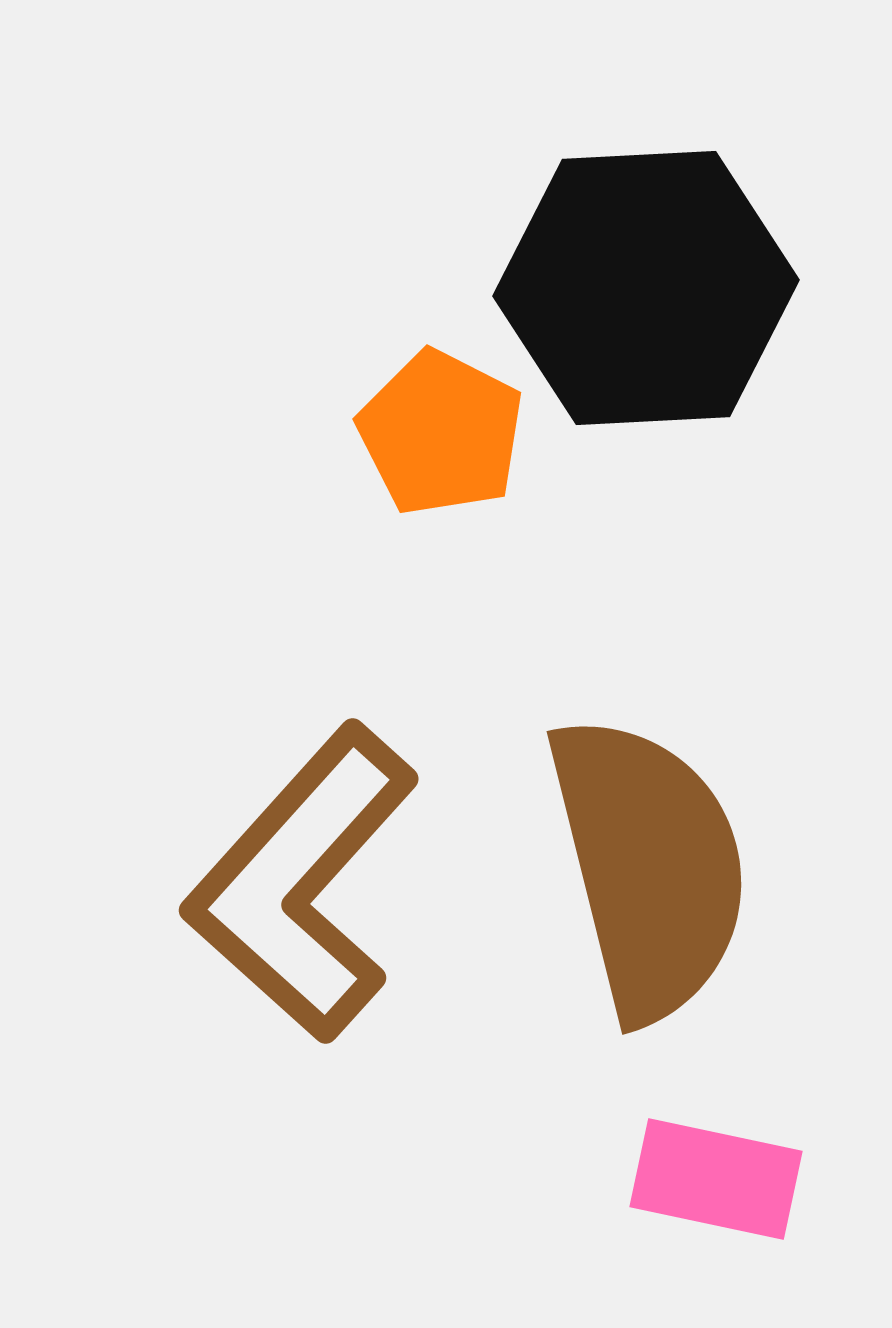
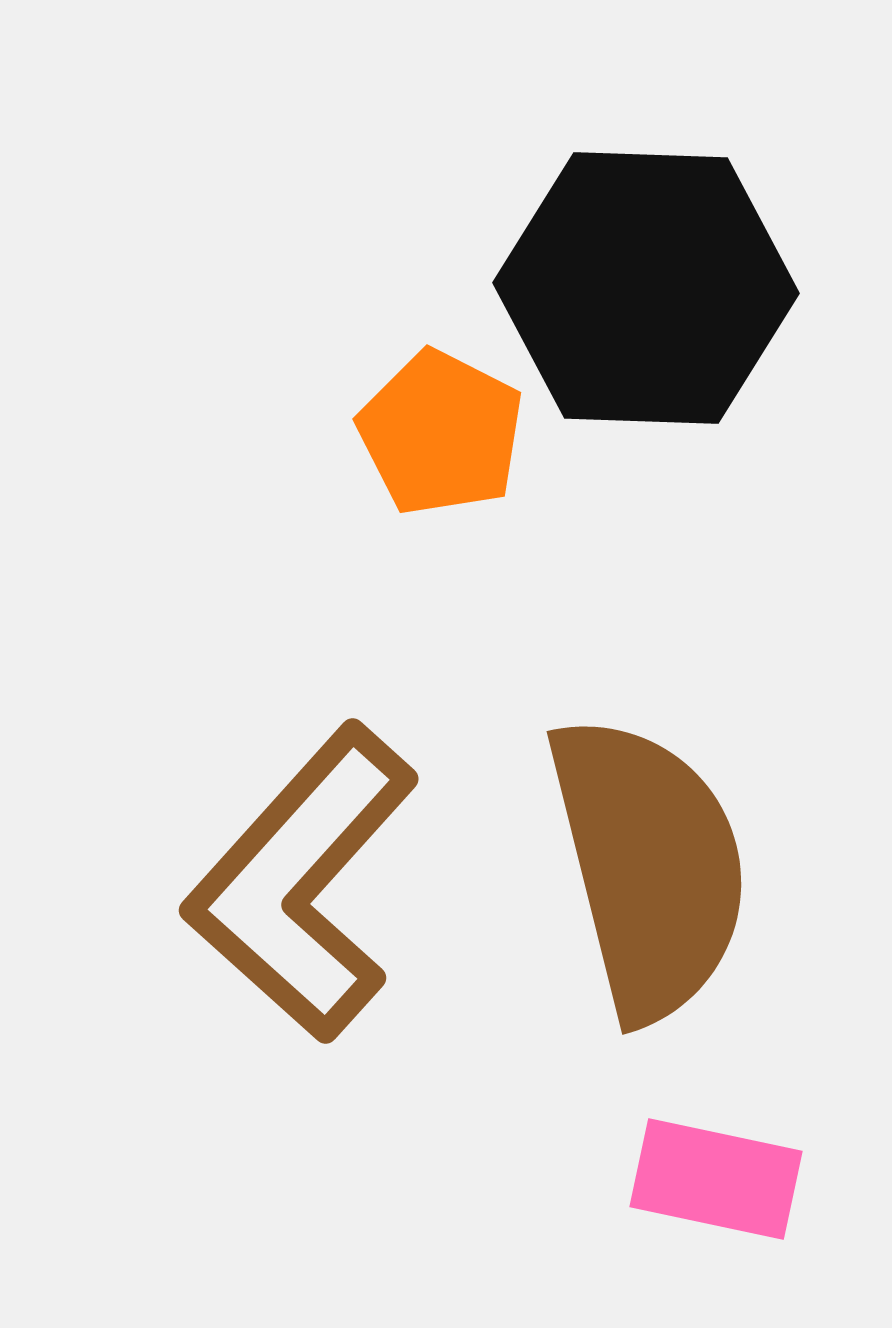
black hexagon: rotated 5 degrees clockwise
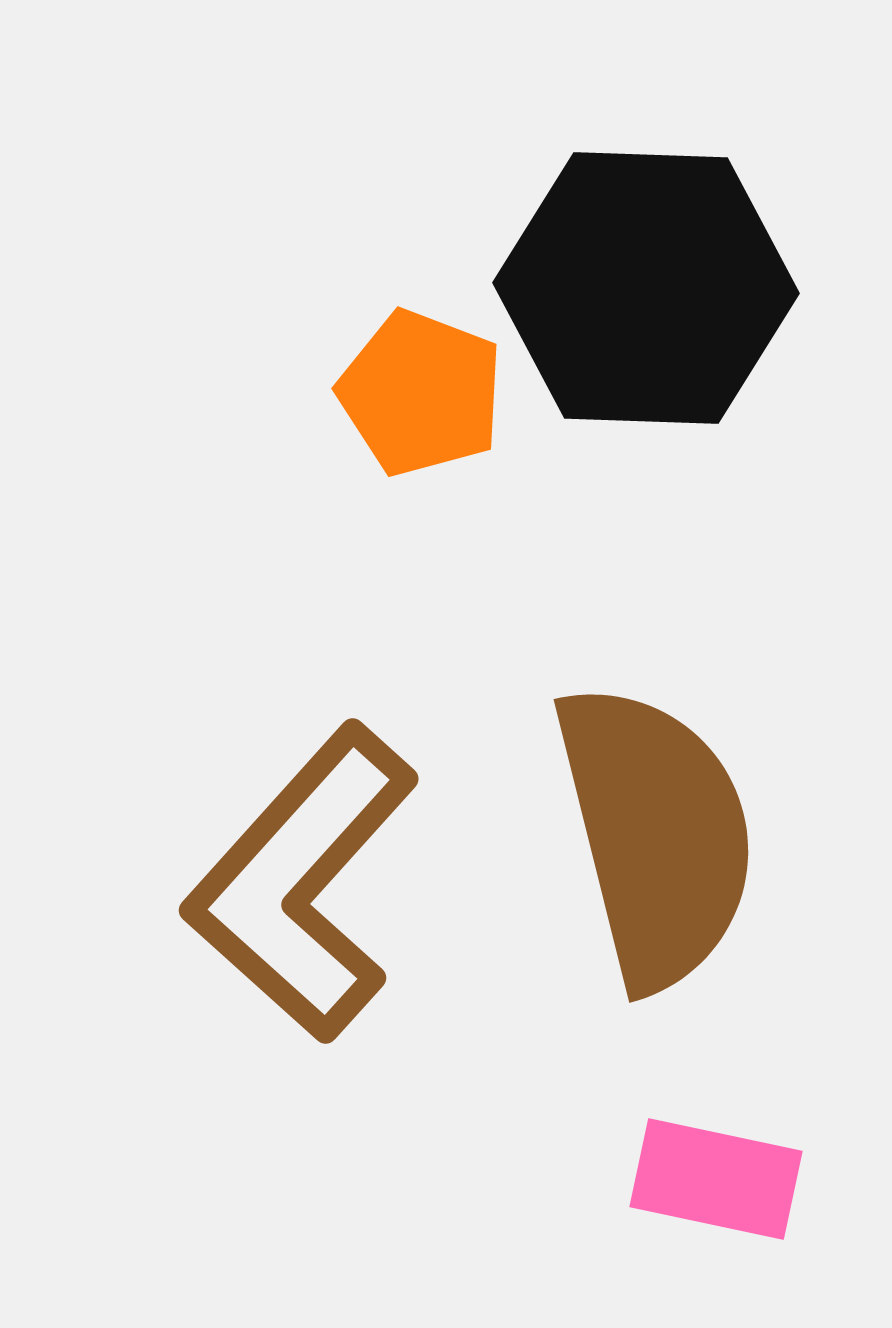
orange pentagon: moved 20 px left, 40 px up; rotated 6 degrees counterclockwise
brown semicircle: moved 7 px right, 32 px up
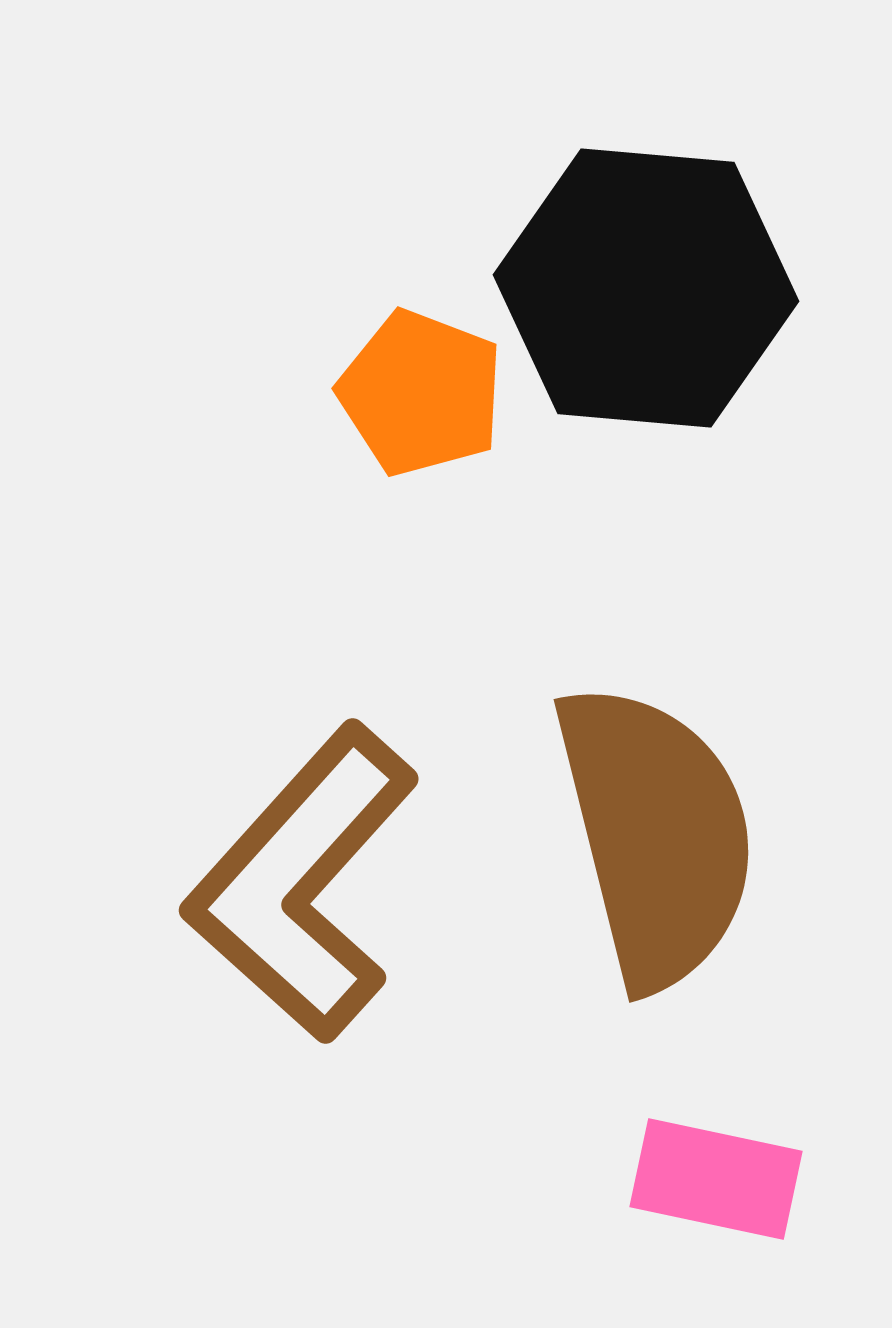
black hexagon: rotated 3 degrees clockwise
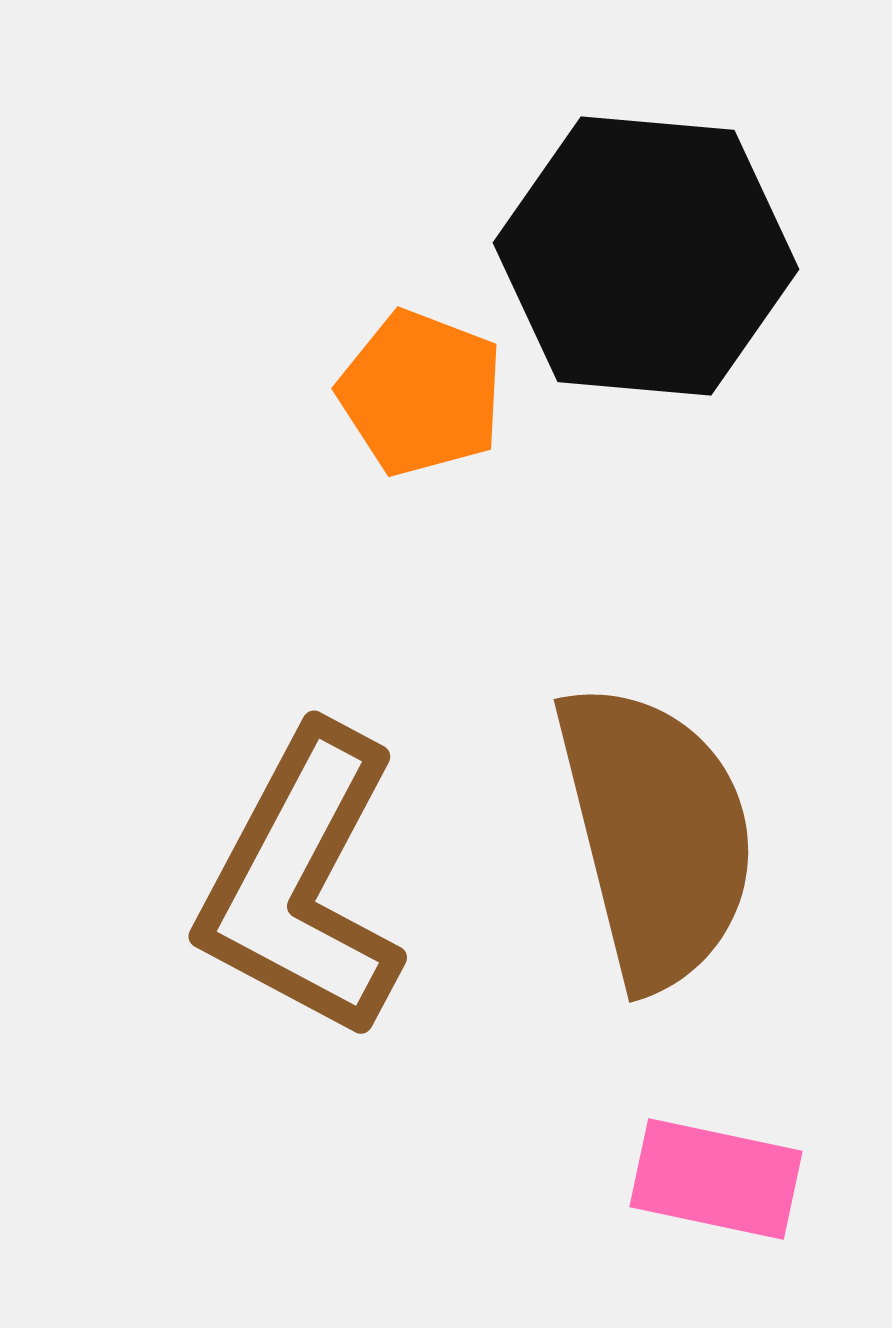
black hexagon: moved 32 px up
brown L-shape: rotated 14 degrees counterclockwise
